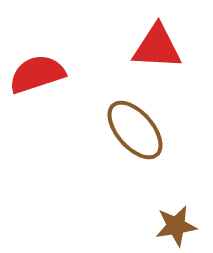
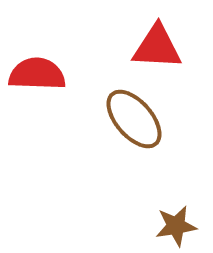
red semicircle: rotated 20 degrees clockwise
brown ellipse: moved 1 px left, 11 px up
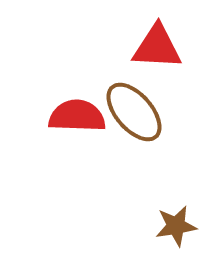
red semicircle: moved 40 px right, 42 px down
brown ellipse: moved 7 px up
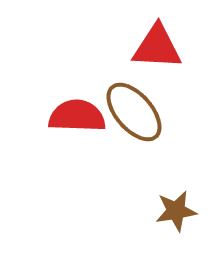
brown star: moved 15 px up
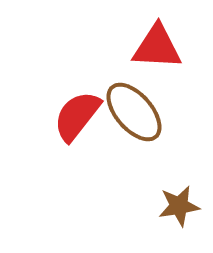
red semicircle: rotated 54 degrees counterclockwise
brown star: moved 3 px right, 5 px up
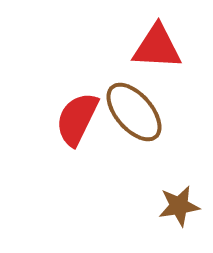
red semicircle: moved 3 px down; rotated 12 degrees counterclockwise
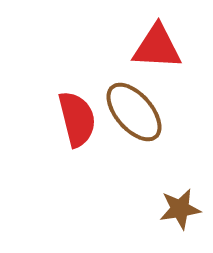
red semicircle: rotated 140 degrees clockwise
brown star: moved 1 px right, 3 px down
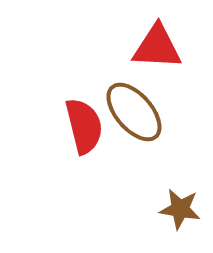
red semicircle: moved 7 px right, 7 px down
brown star: rotated 18 degrees clockwise
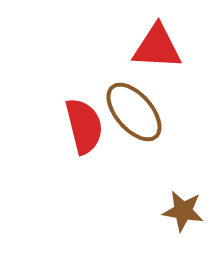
brown star: moved 3 px right, 2 px down
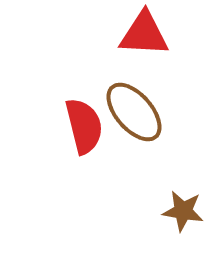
red triangle: moved 13 px left, 13 px up
